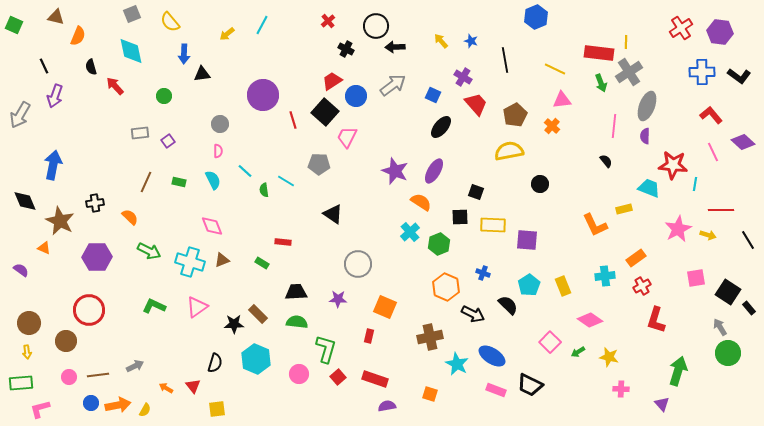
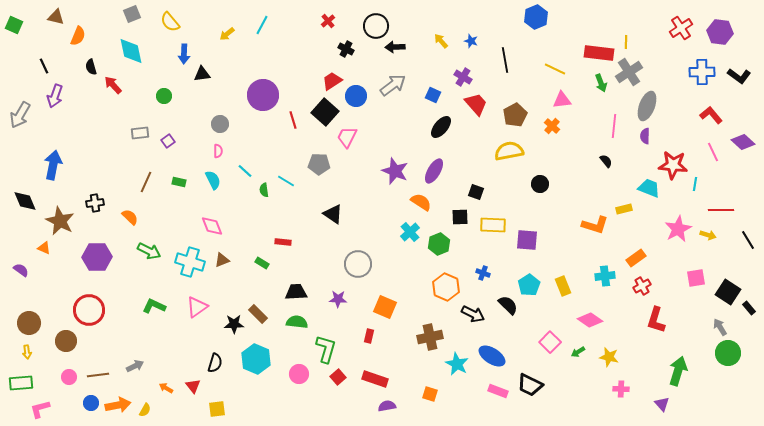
red arrow at (115, 86): moved 2 px left, 1 px up
orange L-shape at (595, 225): rotated 48 degrees counterclockwise
pink rectangle at (496, 390): moved 2 px right, 1 px down
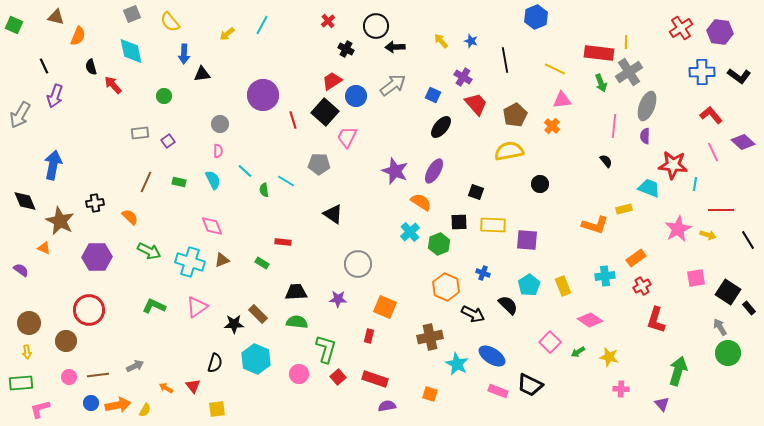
black square at (460, 217): moved 1 px left, 5 px down
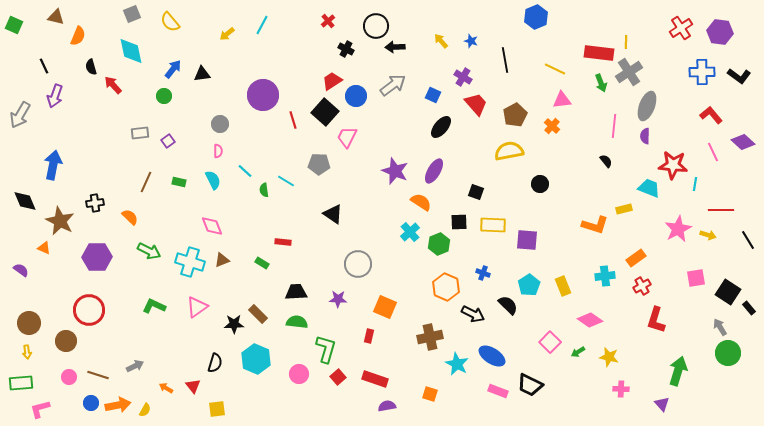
blue arrow at (184, 54): moved 11 px left, 15 px down; rotated 144 degrees counterclockwise
brown line at (98, 375): rotated 25 degrees clockwise
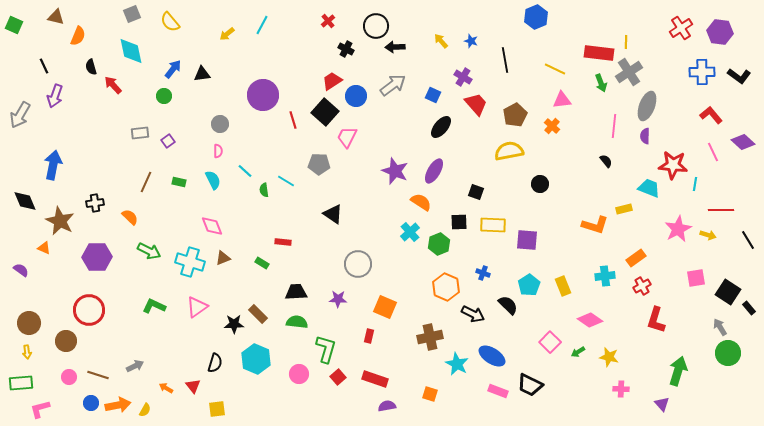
brown triangle at (222, 260): moved 1 px right, 2 px up
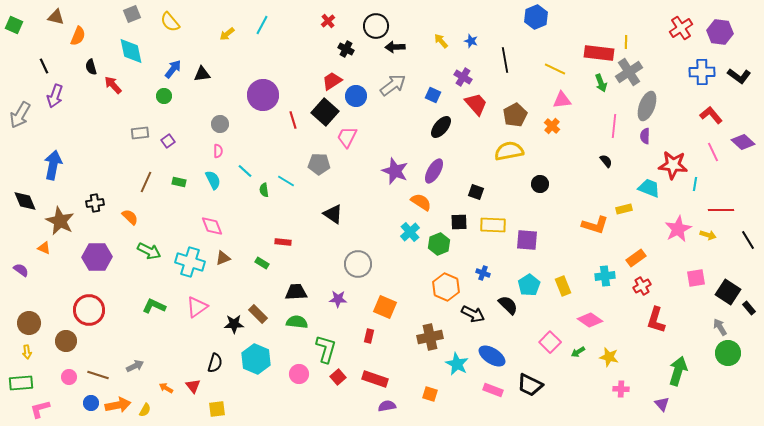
pink rectangle at (498, 391): moved 5 px left, 1 px up
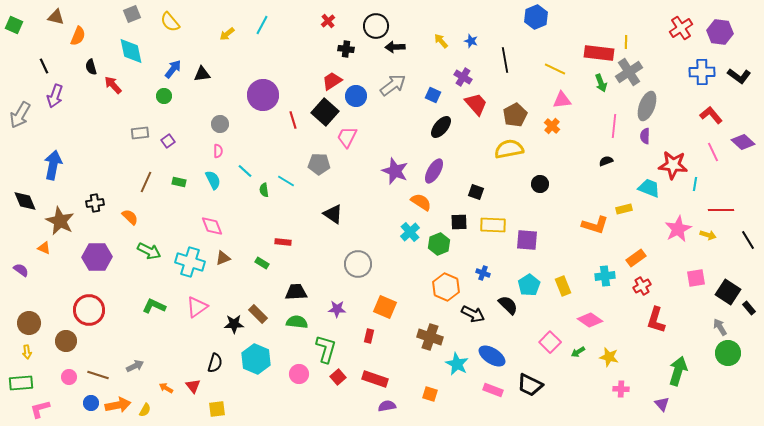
black cross at (346, 49): rotated 21 degrees counterclockwise
yellow semicircle at (509, 151): moved 2 px up
black semicircle at (606, 161): rotated 72 degrees counterclockwise
purple star at (338, 299): moved 1 px left, 10 px down
brown cross at (430, 337): rotated 30 degrees clockwise
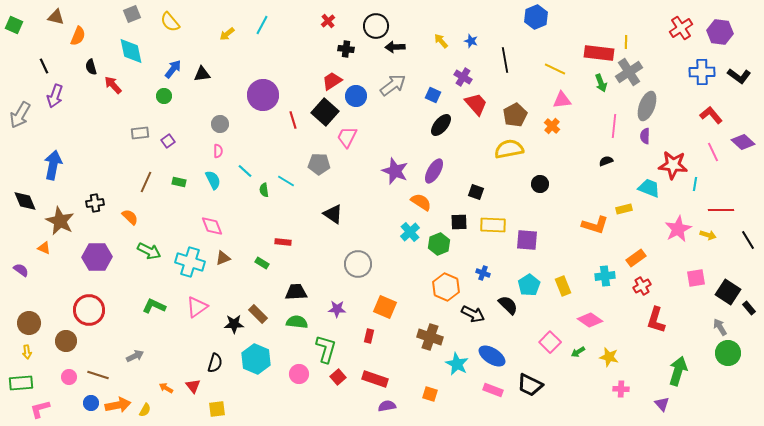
black ellipse at (441, 127): moved 2 px up
gray arrow at (135, 366): moved 10 px up
